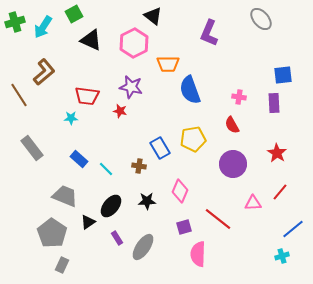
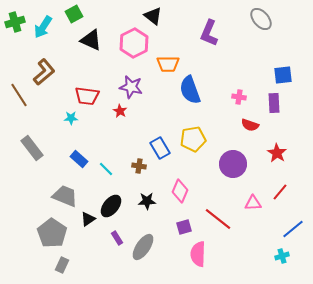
red star at (120, 111): rotated 16 degrees clockwise
red semicircle at (232, 125): moved 18 px right; rotated 42 degrees counterclockwise
black triangle at (88, 222): moved 3 px up
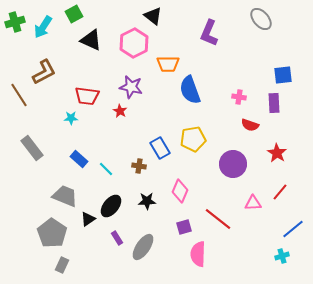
brown L-shape at (44, 72): rotated 12 degrees clockwise
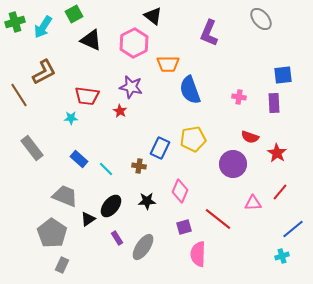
red semicircle at (250, 125): moved 12 px down
blue rectangle at (160, 148): rotated 55 degrees clockwise
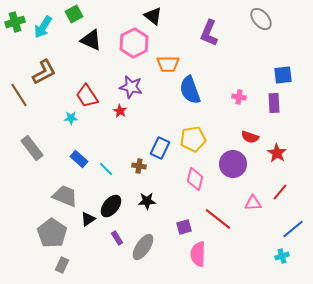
red trapezoid at (87, 96): rotated 50 degrees clockwise
pink diamond at (180, 191): moved 15 px right, 12 px up; rotated 10 degrees counterclockwise
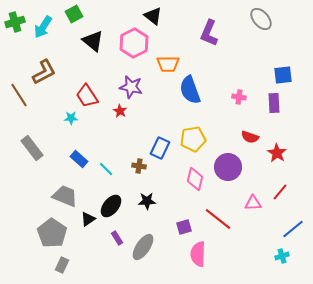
black triangle at (91, 40): moved 2 px right, 1 px down; rotated 15 degrees clockwise
purple circle at (233, 164): moved 5 px left, 3 px down
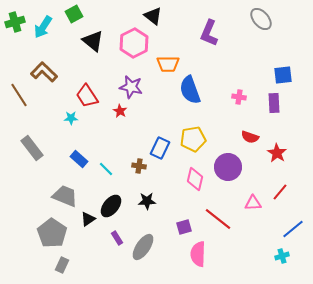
brown L-shape at (44, 72): rotated 108 degrees counterclockwise
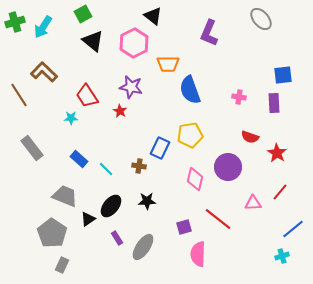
green square at (74, 14): moved 9 px right
yellow pentagon at (193, 139): moved 3 px left, 4 px up
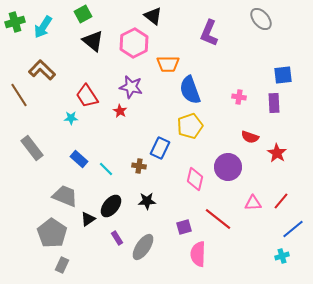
brown L-shape at (44, 72): moved 2 px left, 2 px up
yellow pentagon at (190, 135): moved 9 px up; rotated 10 degrees counterclockwise
red line at (280, 192): moved 1 px right, 9 px down
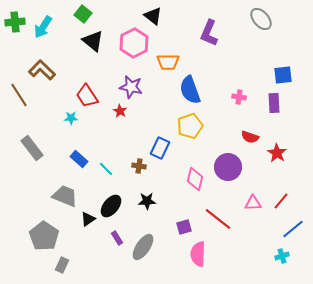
green square at (83, 14): rotated 24 degrees counterclockwise
green cross at (15, 22): rotated 12 degrees clockwise
orange trapezoid at (168, 64): moved 2 px up
gray pentagon at (52, 233): moved 8 px left, 3 px down
